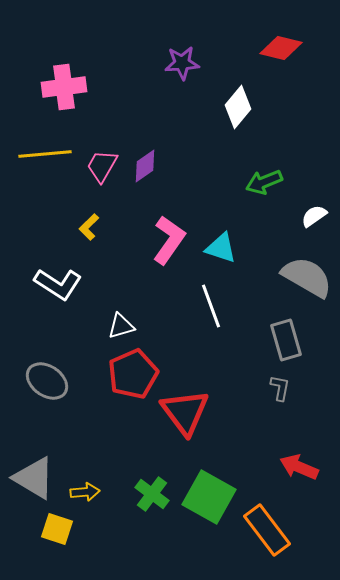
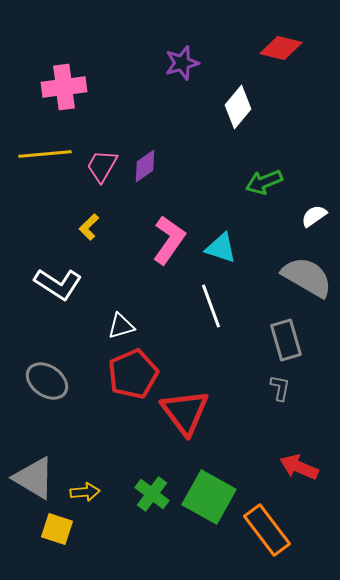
purple star: rotated 12 degrees counterclockwise
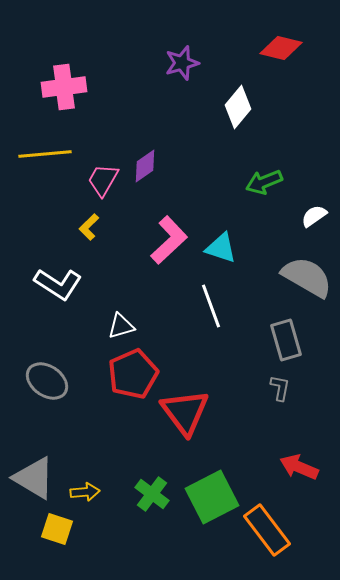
pink trapezoid: moved 1 px right, 14 px down
pink L-shape: rotated 12 degrees clockwise
green square: moved 3 px right; rotated 34 degrees clockwise
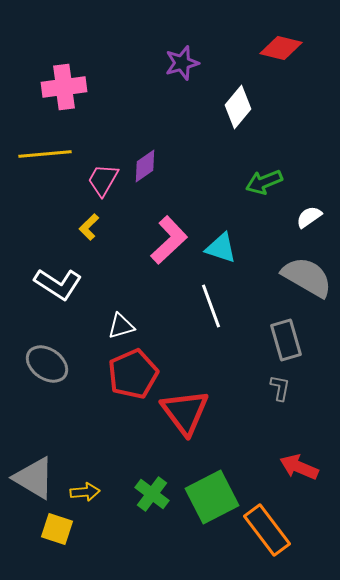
white semicircle: moved 5 px left, 1 px down
gray ellipse: moved 17 px up
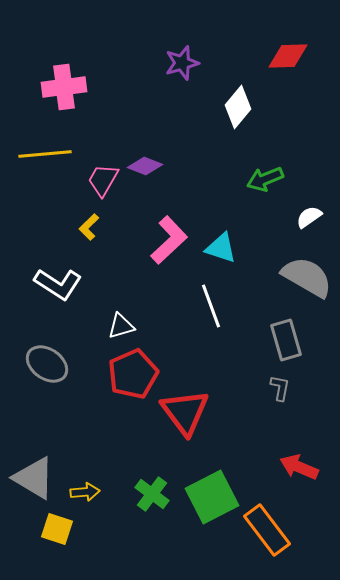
red diamond: moved 7 px right, 8 px down; rotated 15 degrees counterclockwise
purple diamond: rotated 56 degrees clockwise
green arrow: moved 1 px right, 3 px up
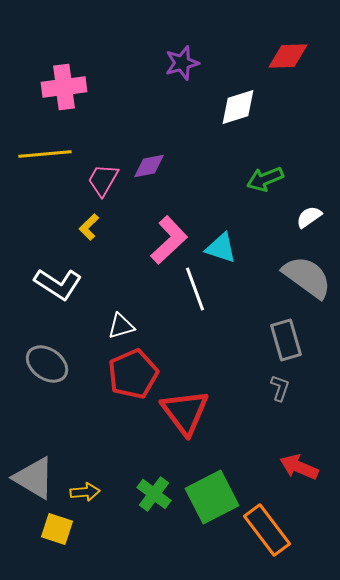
white diamond: rotated 33 degrees clockwise
purple diamond: moved 4 px right; rotated 32 degrees counterclockwise
gray semicircle: rotated 6 degrees clockwise
white line: moved 16 px left, 17 px up
gray L-shape: rotated 8 degrees clockwise
green cross: moved 2 px right
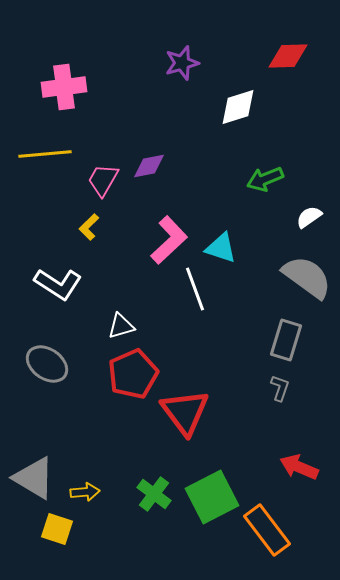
gray rectangle: rotated 33 degrees clockwise
